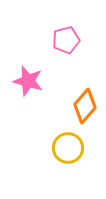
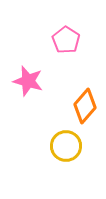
pink pentagon: rotated 24 degrees counterclockwise
yellow circle: moved 2 px left, 2 px up
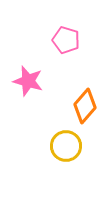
pink pentagon: rotated 16 degrees counterclockwise
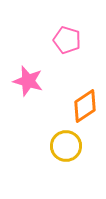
pink pentagon: moved 1 px right
orange diamond: rotated 16 degrees clockwise
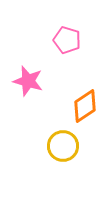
yellow circle: moved 3 px left
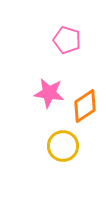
pink star: moved 21 px right, 12 px down; rotated 8 degrees counterclockwise
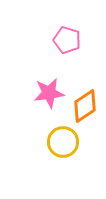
pink star: rotated 16 degrees counterclockwise
yellow circle: moved 4 px up
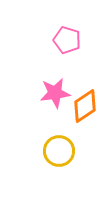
pink star: moved 6 px right
yellow circle: moved 4 px left, 9 px down
